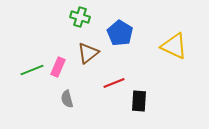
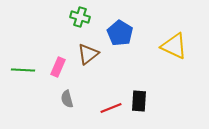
brown triangle: moved 1 px down
green line: moved 9 px left; rotated 25 degrees clockwise
red line: moved 3 px left, 25 px down
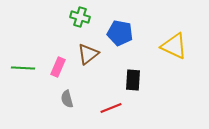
blue pentagon: rotated 20 degrees counterclockwise
green line: moved 2 px up
black rectangle: moved 6 px left, 21 px up
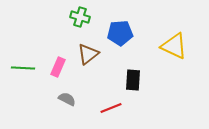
blue pentagon: rotated 15 degrees counterclockwise
gray semicircle: rotated 132 degrees clockwise
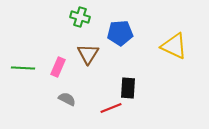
brown triangle: rotated 20 degrees counterclockwise
black rectangle: moved 5 px left, 8 px down
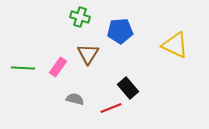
blue pentagon: moved 2 px up
yellow triangle: moved 1 px right, 1 px up
pink rectangle: rotated 12 degrees clockwise
black rectangle: rotated 45 degrees counterclockwise
gray semicircle: moved 8 px right; rotated 12 degrees counterclockwise
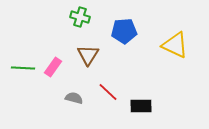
blue pentagon: moved 4 px right
brown triangle: moved 1 px down
pink rectangle: moved 5 px left
black rectangle: moved 13 px right, 18 px down; rotated 50 degrees counterclockwise
gray semicircle: moved 1 px left, 1 px up
red line: moved 3 px left, 16 px up; rotated 65 degrees clockwise
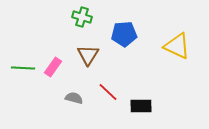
green cross: moved 2 px right
blue pentagon: moved 3 px down
yellow triangle: moved 2 px right, 1 px down
